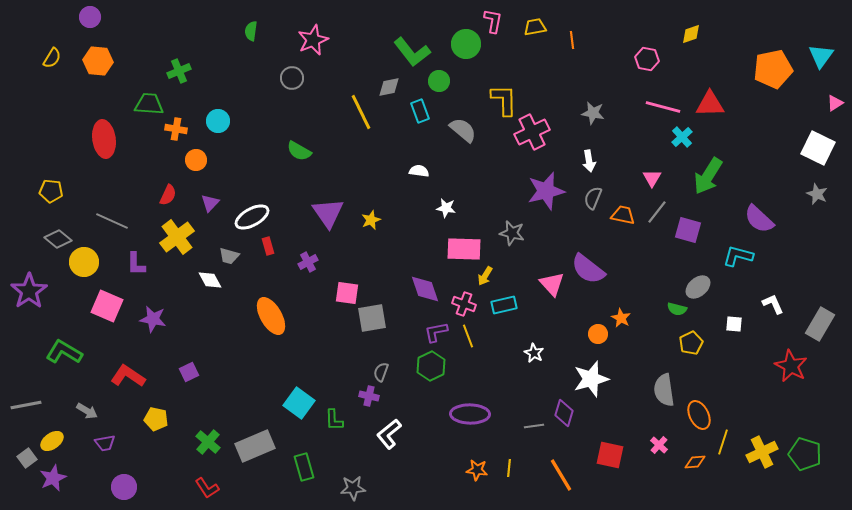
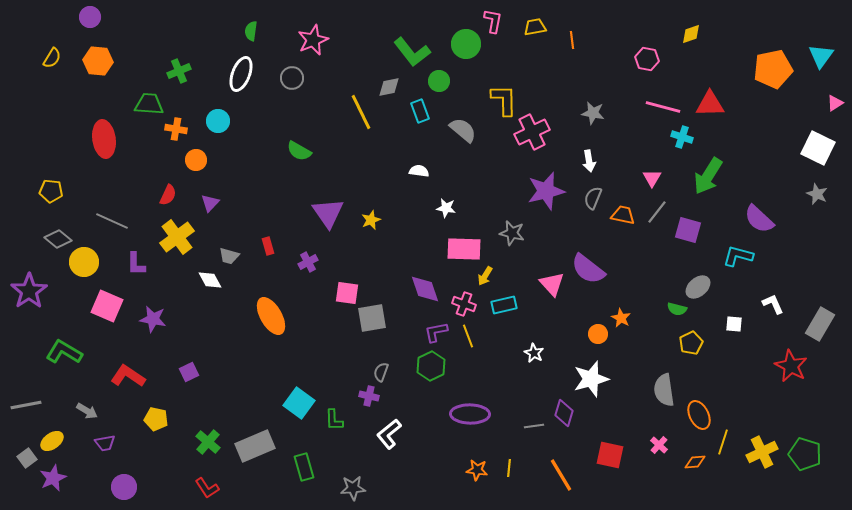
cyan cross at (682, 137): rotated 30 degrees counterclockwise
white ellipse at (252, 217): moved 11 px left, 143 px up; rotated 40 degrees counterclockwise
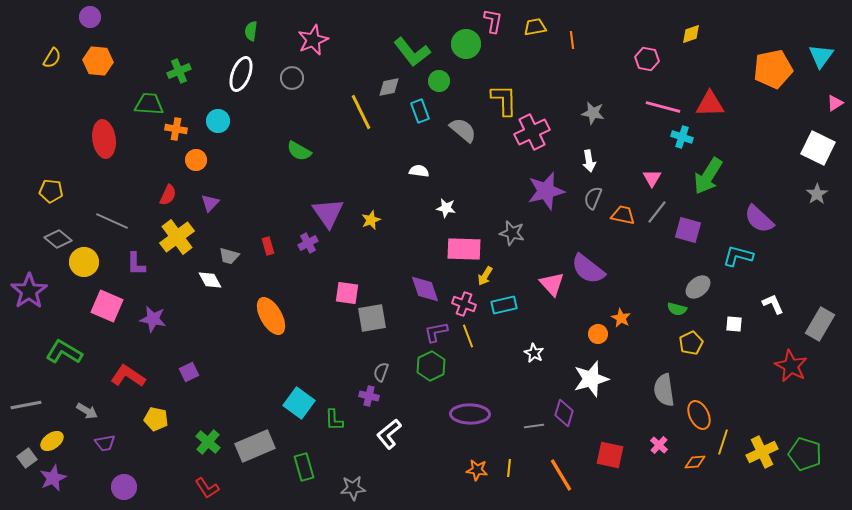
gray star at (817, 194): rotated 15 degrees clockwise
purple cross at (308, 262): moved 19 px up
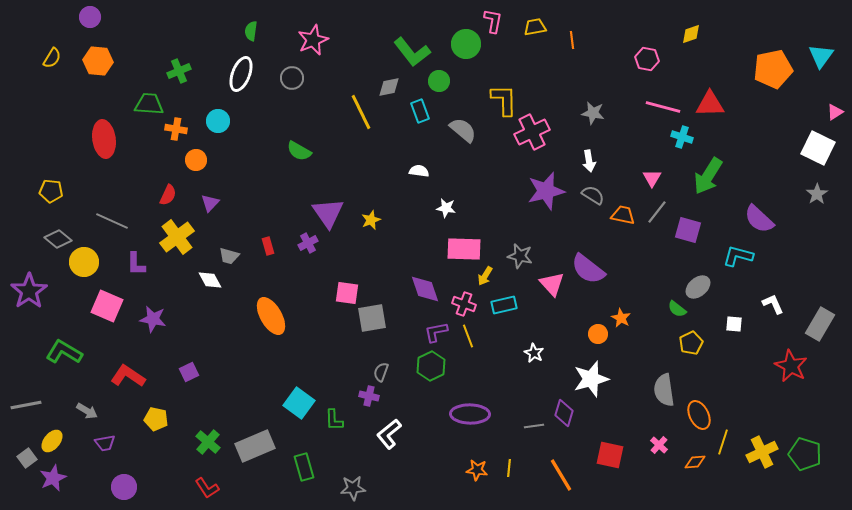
pink triangle at (835, 103): moved 9 px down
gray semicircle at (593, 198): moved 3 px up; rotated 100 degrees clockwise
gray star at (512, 233): moved 8 px right, 23 px down
green semicircle at (677, 309): rotated 24 degrees clockwise
yellow ellipse at (52, 441): rotated 15 degrees counterclockwise
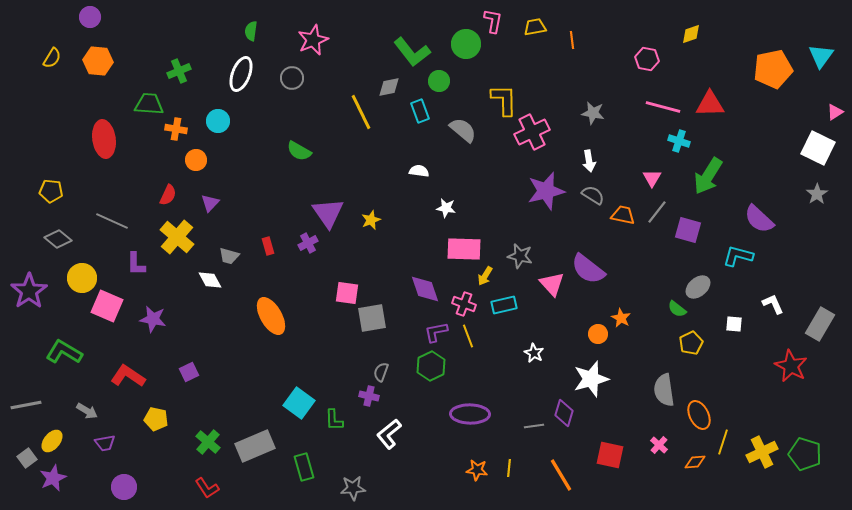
cyan cross at (682, 137): moved 3 px left, 4 px down
yellow cross at (177, 237): rotated 12 degrees counterclockwise
yellow circle at (84, 262): moved 2 px left, 16 px down
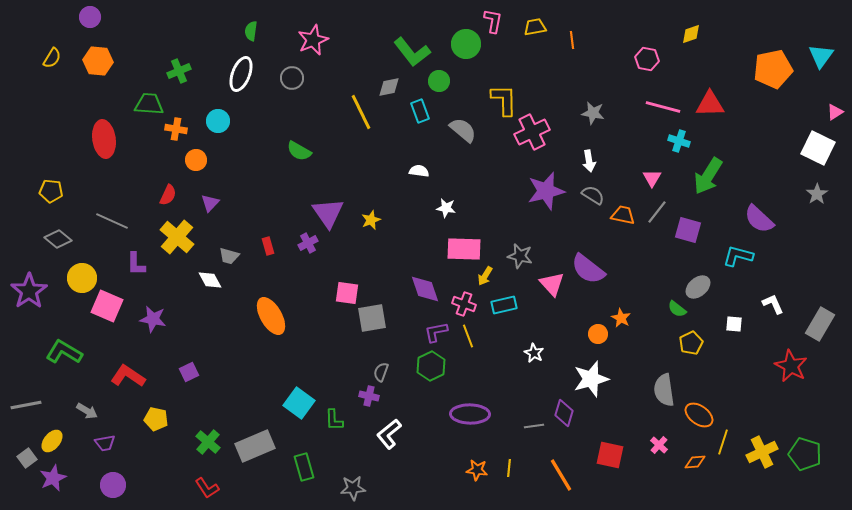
orange ellipse at (699, 415): rotated 28 degrees counterclockwise
purple circle at (124, 487): moved 11 px left, 2 px up
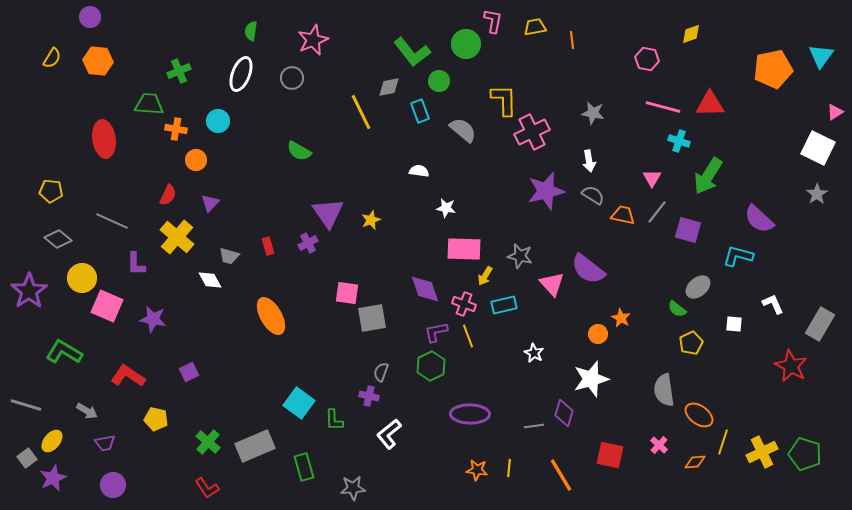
gray line at (26, 405): rotated 28 degrees clockwise
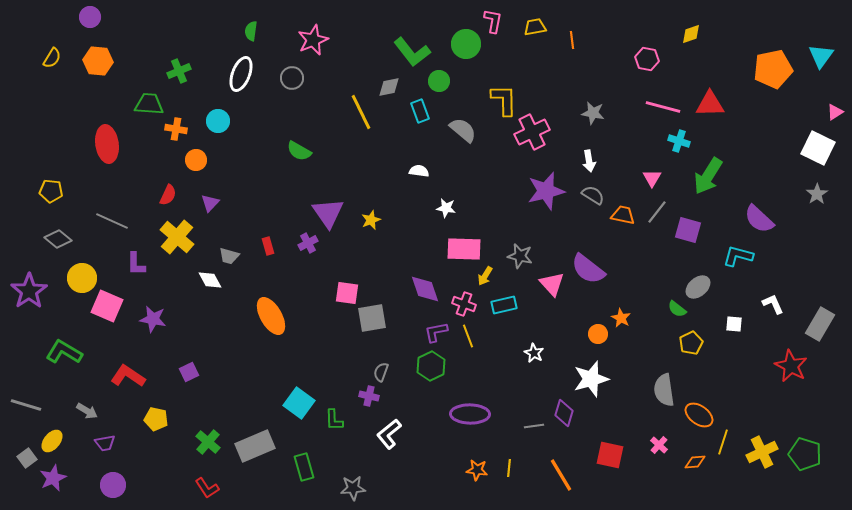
red ellipse at (104, 139): moved 3 px right, 5 px down
